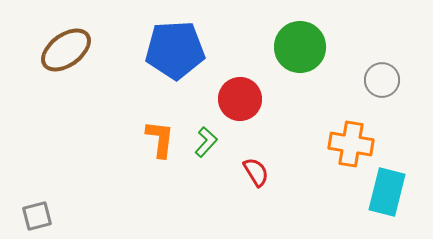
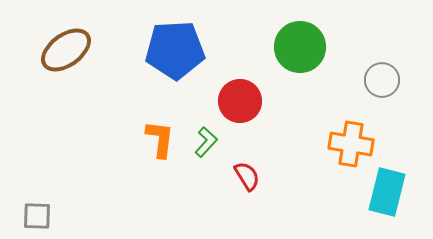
red circle: moved 2 px down
red semicircle: moved 9 px left, 4 px down
gray square: rotated 16 degrees clockwise
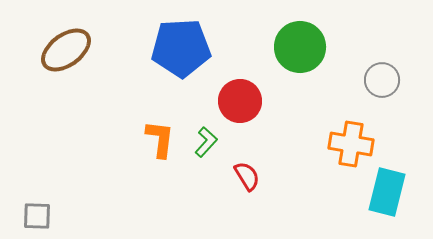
blue pentagon: moved 6 px right, 2 px up
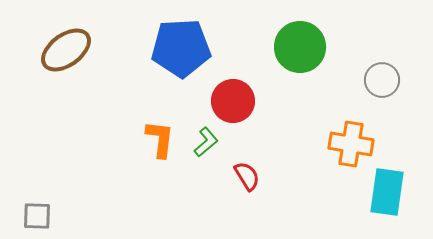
red circle: moved 7 px left
green L-shape: rotated 8 degrees clockwise
cyan rectangle: rotated 6 degrees counterclockwise
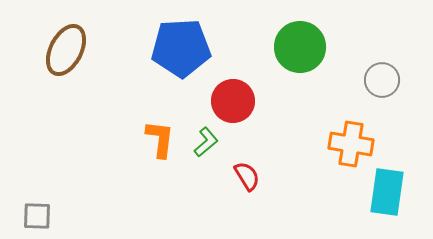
brown ellipse: rotated 27 degrees counterclockwise
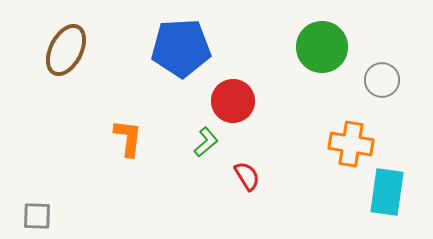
green circle: moved 22 px right
orange L-shape: moved 32 px left, 1 px up
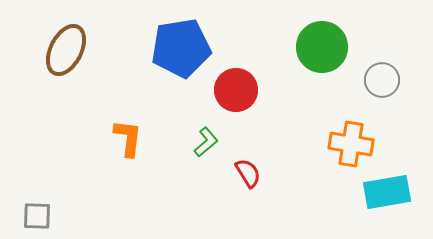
blue pentagon: rotated 6 degrees counterclockwise
red circle: moved 3 px right, 11 px up
red semicircle: moved 1 px right, 3 px up
cyan rectangle: rotated 72 degrees clockwise
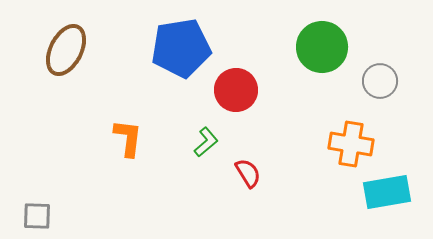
gray circle: moved 2 px left, 1 px down
